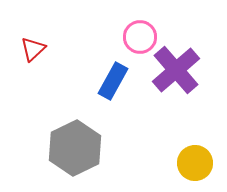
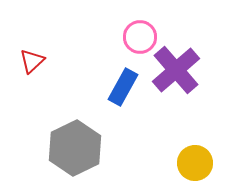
red triangle: moved 1 px left, 12 px down
blue rectangle: moved 10 px right, 6 px down
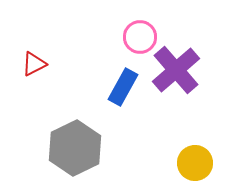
red triangle: moved 2 px right, 3 px down; rotated 16 degrees clockwise
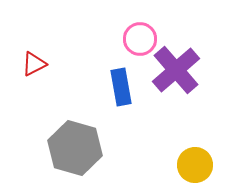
pink circle: moved 2 px down
blue rectangle: moved 2 px left; rotated 39 degrees counterclockwise
gray hexagon: rotated 18 degrees counterclockwise
yellow circle: moved 2 px down
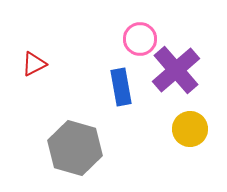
yellow circle: moved 5 px left, 36 px up
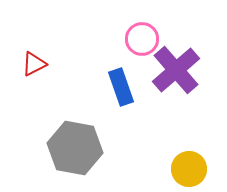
pink circle: moved 2 px right
blue rectangle: rotated 9 degrees counterclockwise
yellow circle: moved 1 px left, 40 px down
gray hexagon: rotated 6 degrees counterclockwise
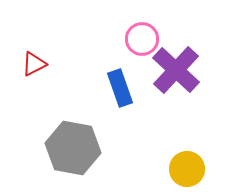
purple cross: rotated 6 degrees counterclockwise
blue rectangle: moved 1 px left, 1 px down
gray hexagon: moved 2 px left
yellow circle: moved 2 px left
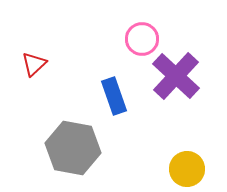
red triangle: rotated 16 degrees counterclockwise
purple cross: moved 6 px down
blue rectangle: moved 6 px left, 8 px down
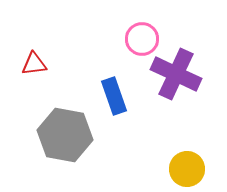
red triangle: rotated 36 degrees clockwise
purple cross: moved 2 px up; rotated 18 degrees counterclockwise
gray hexagon: moved 8 px left, 13 px up
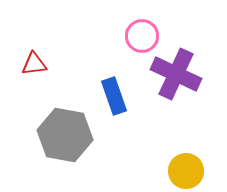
pink circle: moved 3 px up
yellow circle: moved 1 px left, 2 px down
